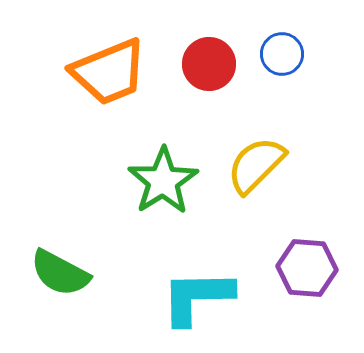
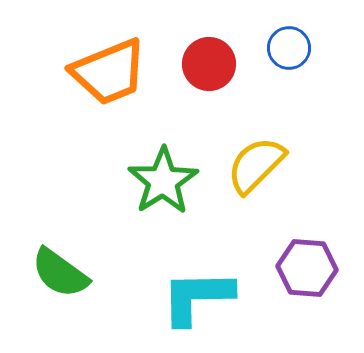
blue circle: moved 7 px right, 6 px up
green semicircle: rotated 8 degrees clockwise
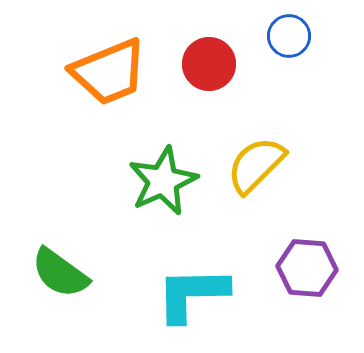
blue circle: moved 12 px up
green star: rotated 8 degrees clockwise
cyan L-shape: moved 5 px left, 3 px up
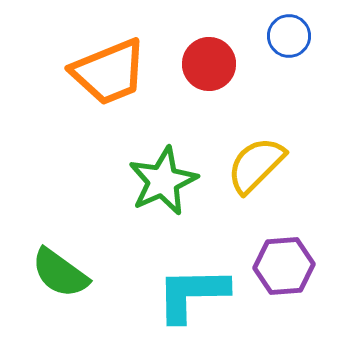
purple hexagon: moved 23 px left, 2 px up; rotated 8 degrees counterclockwise
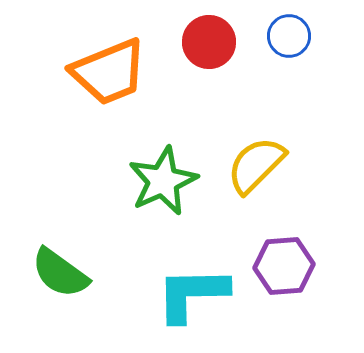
red circle: moved 22 px up
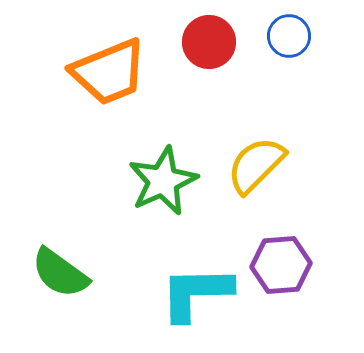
purple hexagon: moved 3 px left, 1 px up
cyan L-shape: moved 4 px right, 1 px up
